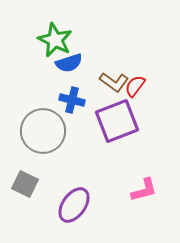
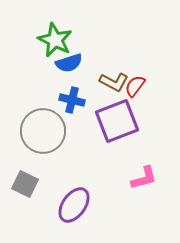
brown L-shape: rotated 8 degrees counterclockwise
pink L-shape: moved 12 px up
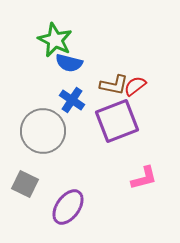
blue semicircle: rotated 32 degrees clockwise
brown L-shape: moved 3 px down; rotated 16 degrees counterclockwise
red semicircle: rotated 15 degrees clockwise
blue cross: rotated 20 degrees clockwise
purple ellipse: moved 6 px left, 2 px down
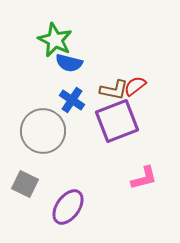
brown L-shape: moved 5 px down
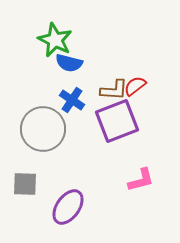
brown L-shape: rotated 8 degrees counterclockwise
gray circle: moved 2 px up
pink L-shape: moved 3 px left, 2 px down
gray square: rotated 24 degrees counterclockwise
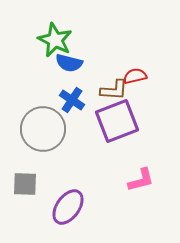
red semicircle: moved 10 px up; rotated 25 degrees clockwise
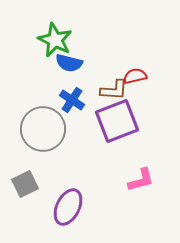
gray square: rotated 28 degrees counterclockwise
purple ellipse: rotated 9 degrees counterclockwise
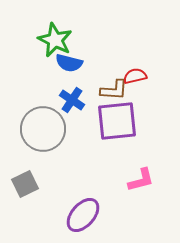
purple square: rotated 15 degrees clockwise
purple ellipse: moved 15 px right, 8 px down; rotated 15 degrees clockwise
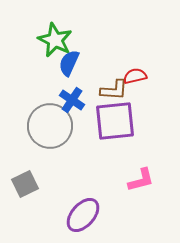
blue semicircle: rotated 100 degrees clockwise
purple square: moved 2 px left
gray circle: moved 7 px right, 3 px up
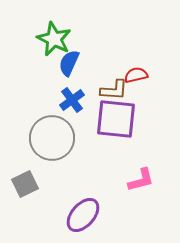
green star: moved 1 px left, 1 px up
red semicircle: moved 1 px right, 1 px up
blue cross: rotated 20 degrees clockwise
purple square: moved 1 px right, 2 px up; rotated 12 degrees clockwise
gray circle: moved 2 px right, 12 px down
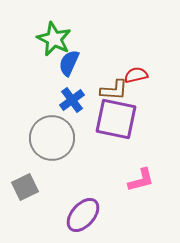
purple square: rotated 6 degrees clockwise
gray square: moved 3 px down
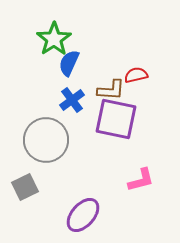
green star: rotated 12 degrees clockwise
brown L-shape: moved 3 px left
gray circle: moved 6 px left, 2 px down
